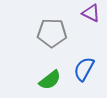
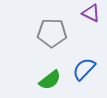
blue semicircle: rotated 15 degrees clockwise
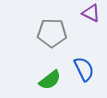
blue semicircle: rotated 110 degrees clockwise
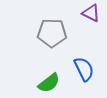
green semicircle: moved 1 px left, 3 px down
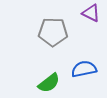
gray pentagon: moved 1 px right, 1 px up
blue semicircle: rotated 75 degrees counterclockwise
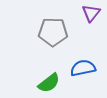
purple triangle: rotated 42 degrees clockwise
blue semicircle: moved 1 px left, 1 px up
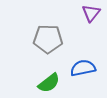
gray pentagon: moved 5 px left, 7 px down
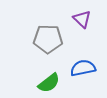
purple triangle: moved 9 px left, 6 px down; rotated 24 degrees counterclockwise
